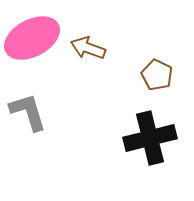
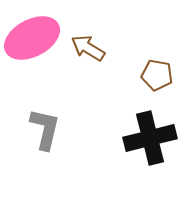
brown arrow: rotated 12 degrees clockwise
brown pentagon: rotated 16 degrees counterclockwise
gray L-shape: moved 17 px right, 17 px down; rotated 30 degrees clockwise
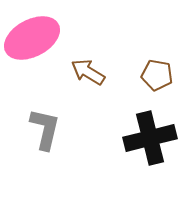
brown arrow: moved 24 px down
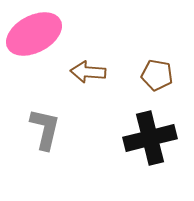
pink ellipse: moved 2 px right, 4 px up
brown arrow: rotated 28 degrees counterclockwise
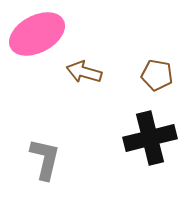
pink ellipse: moved 3 px right
brown arrow: moved 4 px left; rotated 12 degrees clockwise
gray L-shape: moved 30 px down
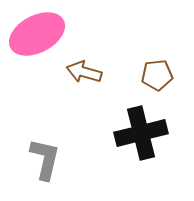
brown pentagon: rotated 16 degrees counterclockwise
black cross: moved 9 px left, 5 px up
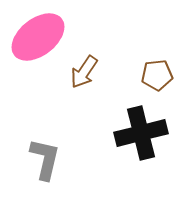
pink ellipse: moved 1 px right, 3 px down; rotated 10 degrees counterclockwise
brown arrow: rotated 72 degrees counterclockwise
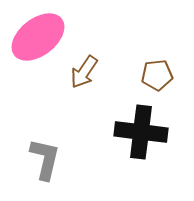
black cross: moved 1 px up; rotated 21 degrees clockwise
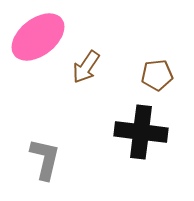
brown arrow: moved 2 px right, 5 px up
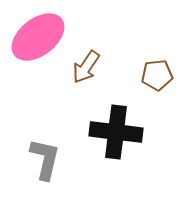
black cross: moved 25 px left
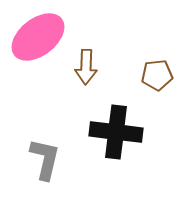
brown arrow: rotated 32 degrees counterclockwise
